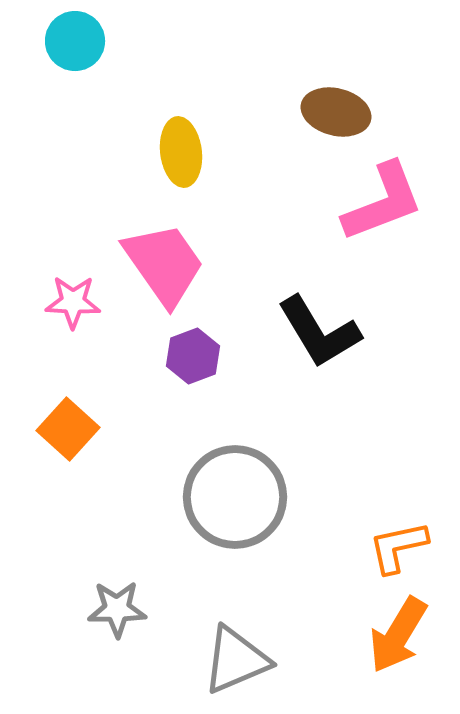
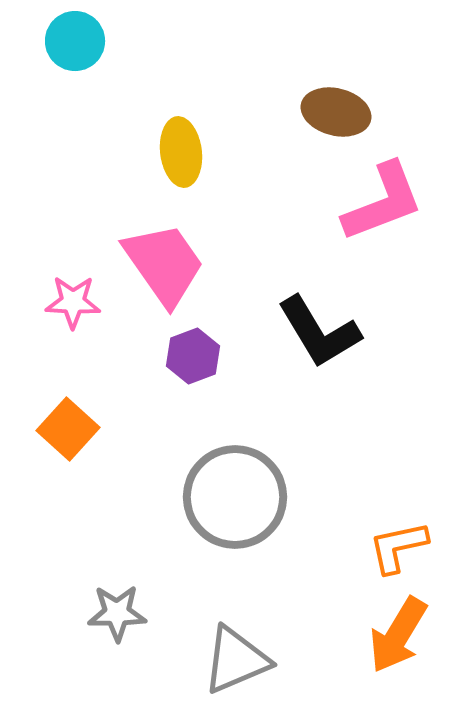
gray star: moved 4 px down
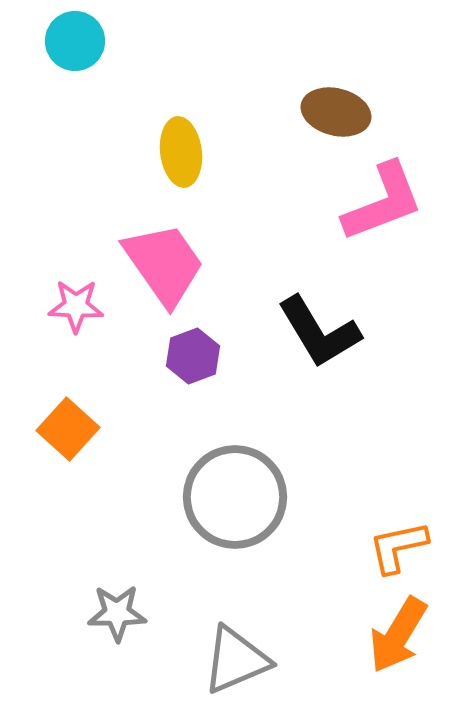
pink star: moved 3 px right, 4 px down
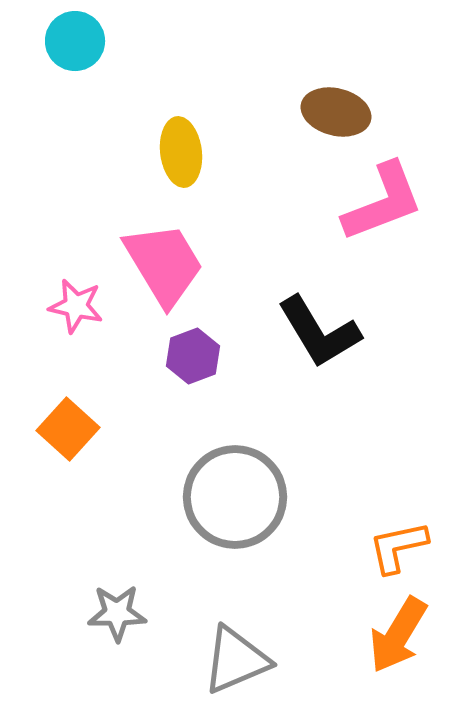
pink trapezoid: rotated 4 degrees clockwise
pink star: rotated 10 degrees clockwise
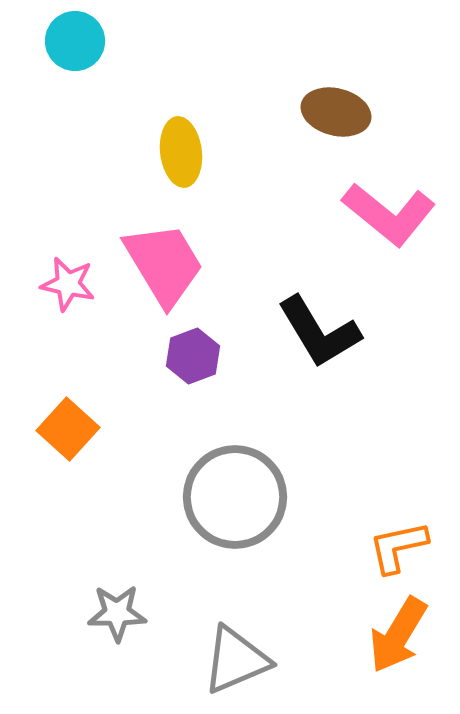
pink L-shape: moved 6 px right, 12 px down; rotated 60 degrees clockwise
pink star: moved 8 px left, 22 px up
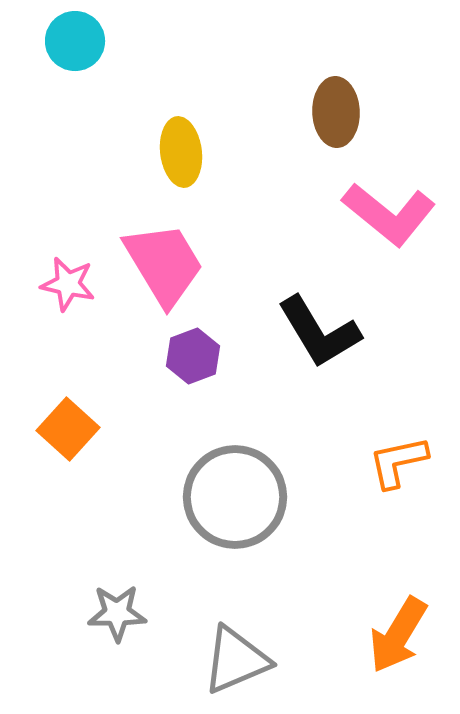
brown ellipse: rotated 74 degrees clockwise
orange L-shape: moved 85 px up
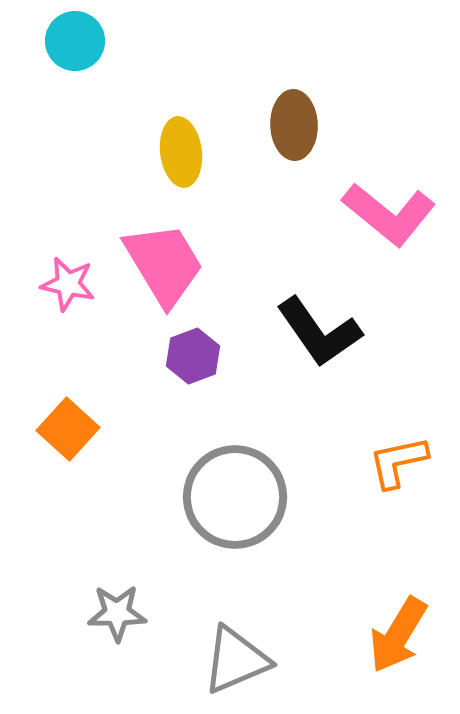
brown ellipse: moved 42 px left, 13 px down
black L-shape: rotated 4 degrees counterclockwise
